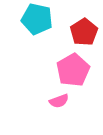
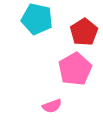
pink pentagon: moved 2 px right, 1 px up
pink semicircle: moved 7 px left, 5 px down
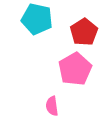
pink semicircle: rotated 102 degrees clockwise
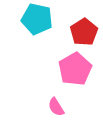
pink semicircle: moved 4 px right, 1 px down; rotated 24 degrees counterclockwise
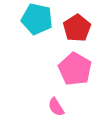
red pentagon: moved 7 px left, 4 px up
pink pentagon: rotated 12 degrees counterclockwise
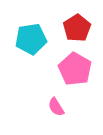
cyan pentagon: moved 6 px left, 20 px down; rotated 20 degrees counterclockwise
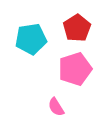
pink pentagon: rotated 24 degrees clockwise
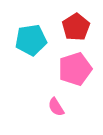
red pentagon: moved 1 px left, 1 px up
cyan pentagon: moved 1 px down
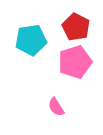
red pentagon: rotated 12 degrees counterclockwise
pink pentagon: moved 7 px up
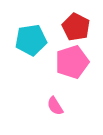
pink pentagon: moved 3 px left
pink semicircle: moved 1 px left, 1 px up
